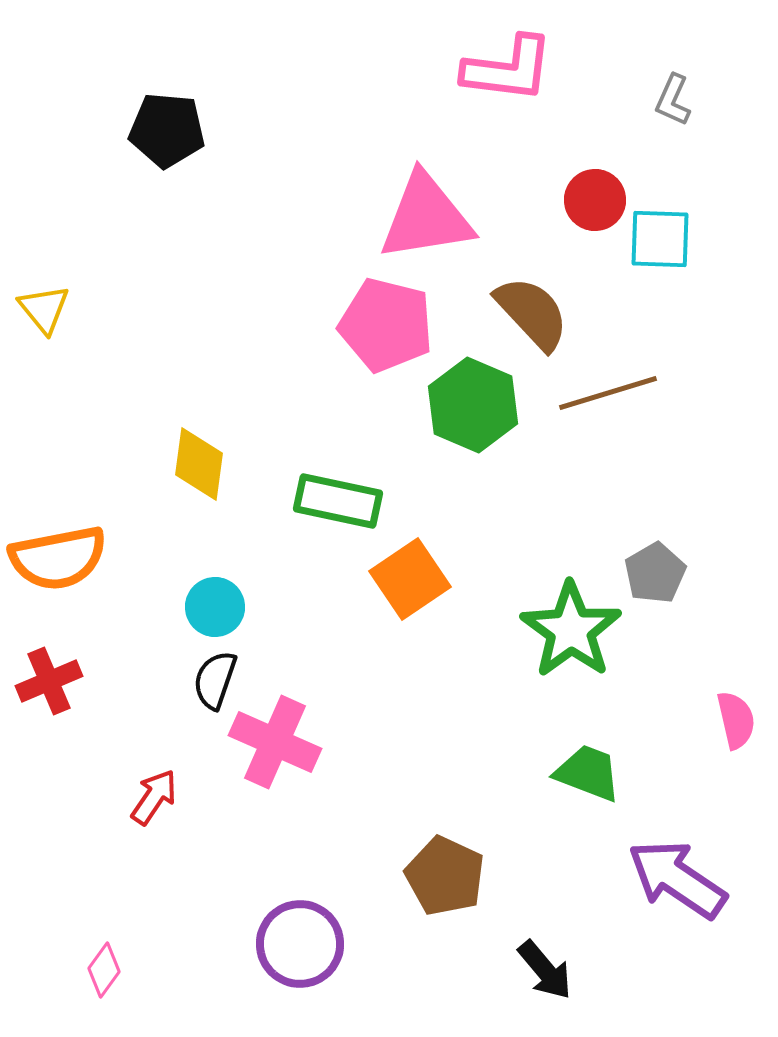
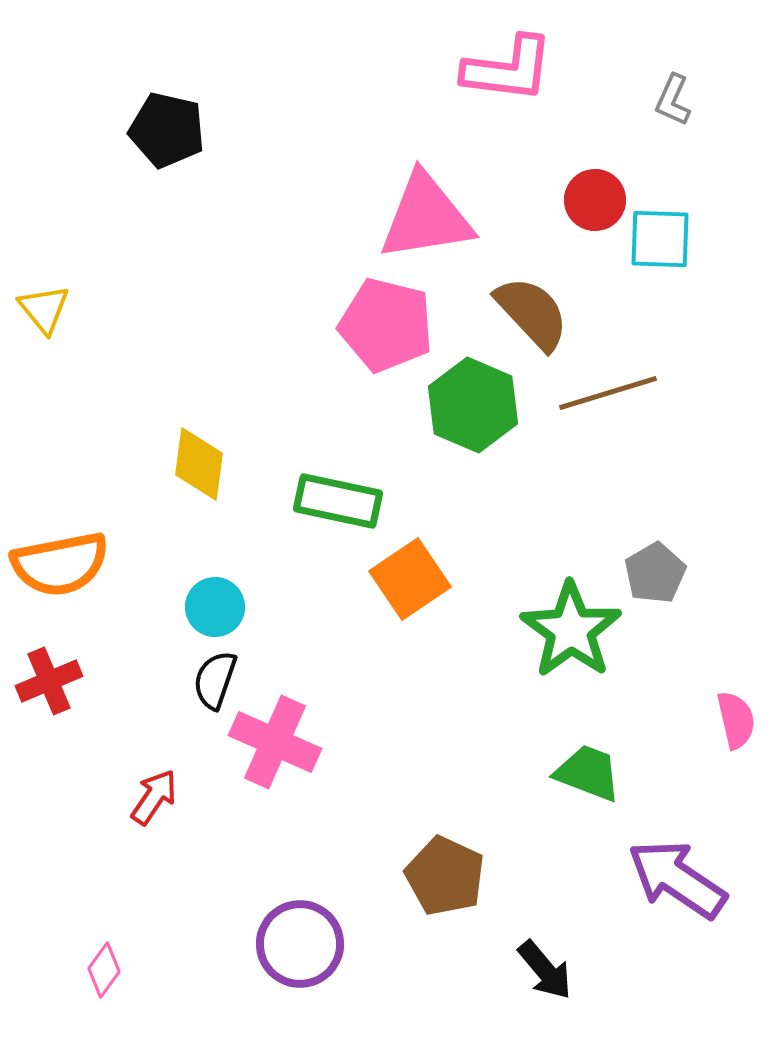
black pentagon: rotated 8 degrees clockwise
orange semicircle: moved 2 px right, 6 px down
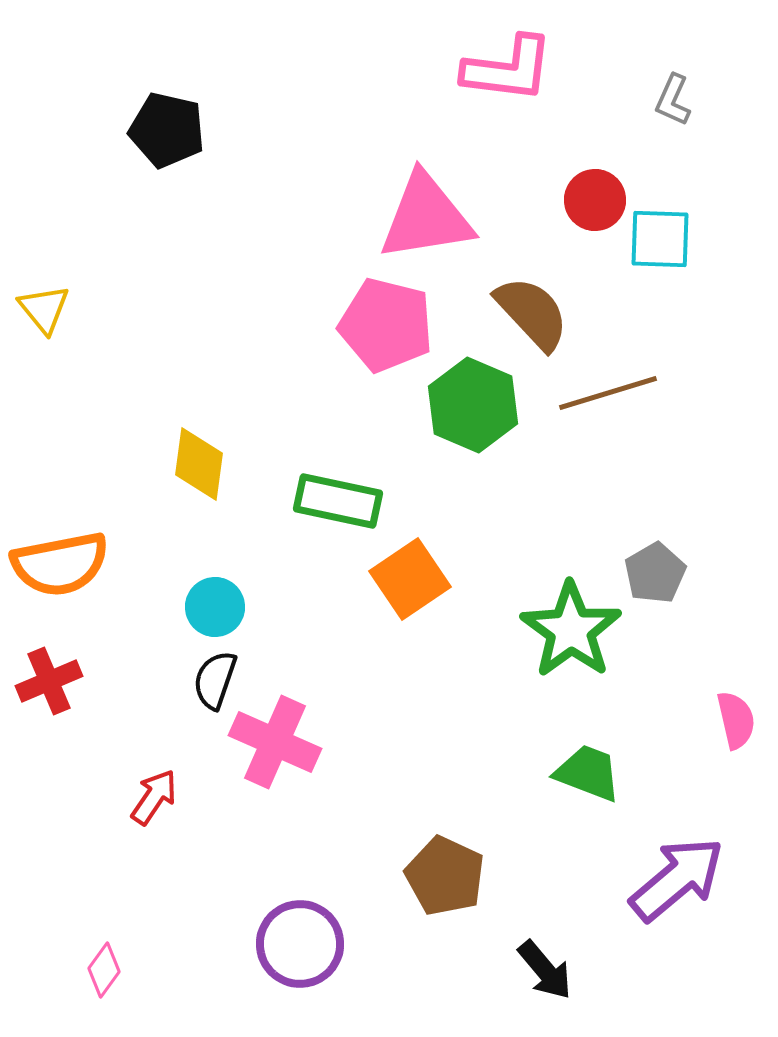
purple arrow: rotated 106 degrees clockwise
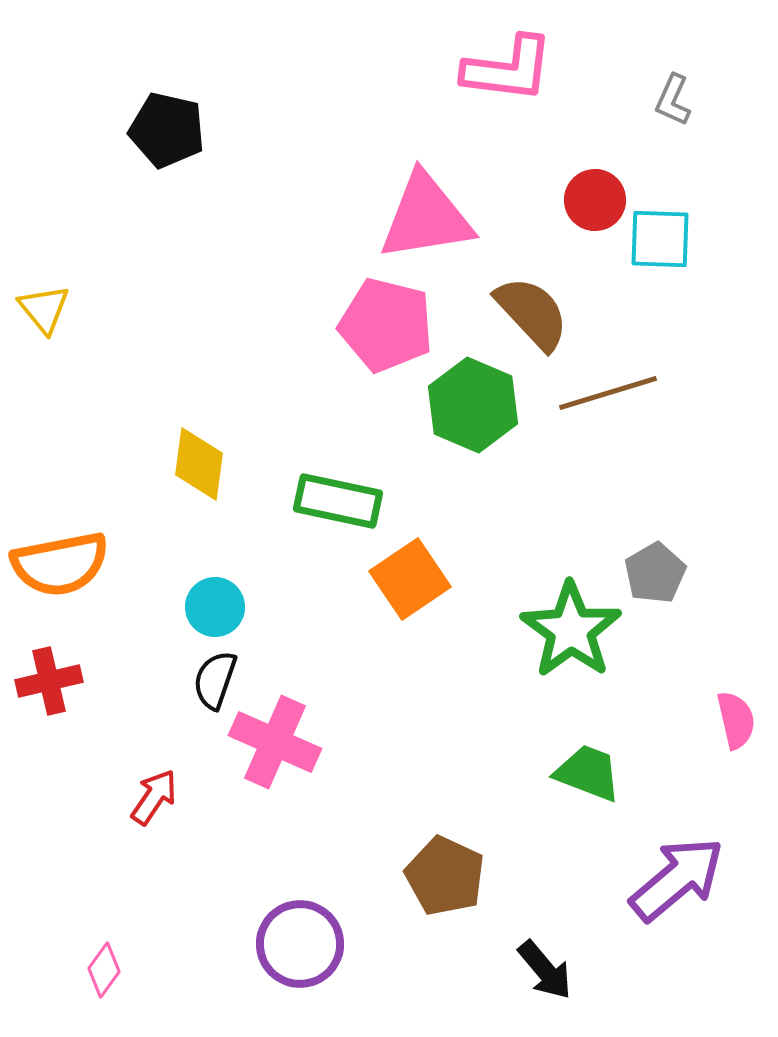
red cross: rotated 10 degrees clockwise
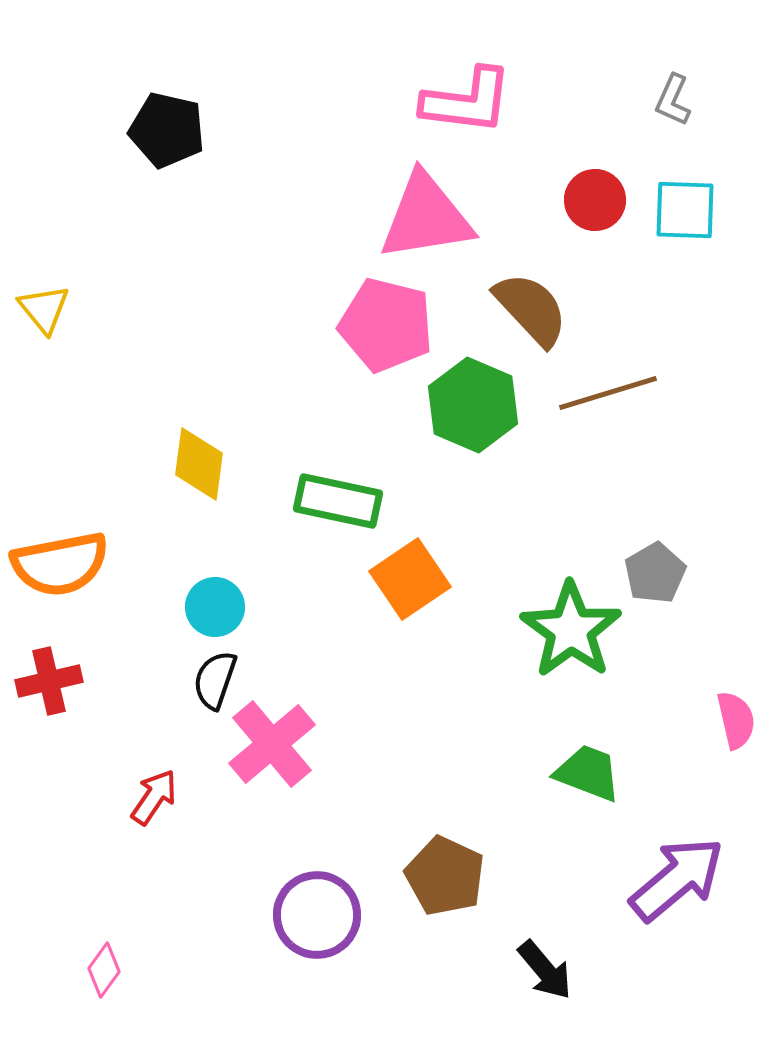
pink L-shape: moved 41 px left, 32 px down
cyan square: moved 25 px right, 29 px up
brown semicircle: moved 1 px left, 4 px up
pink cross: moved 3 px left, 2 px down; rotated 26 degrees clockwise
purple circle: moved 17 px right, 29 px up
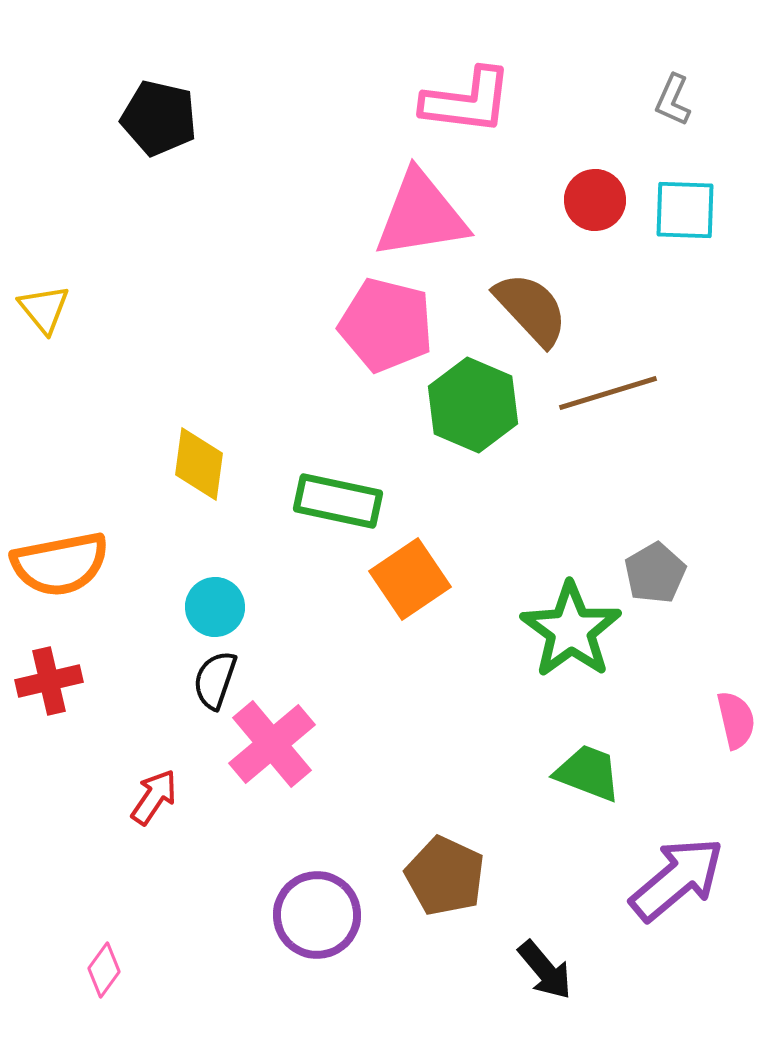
black pentagon: moved 8 px left, 12 px up
pink triangle: moved 5 px left, 2 px up
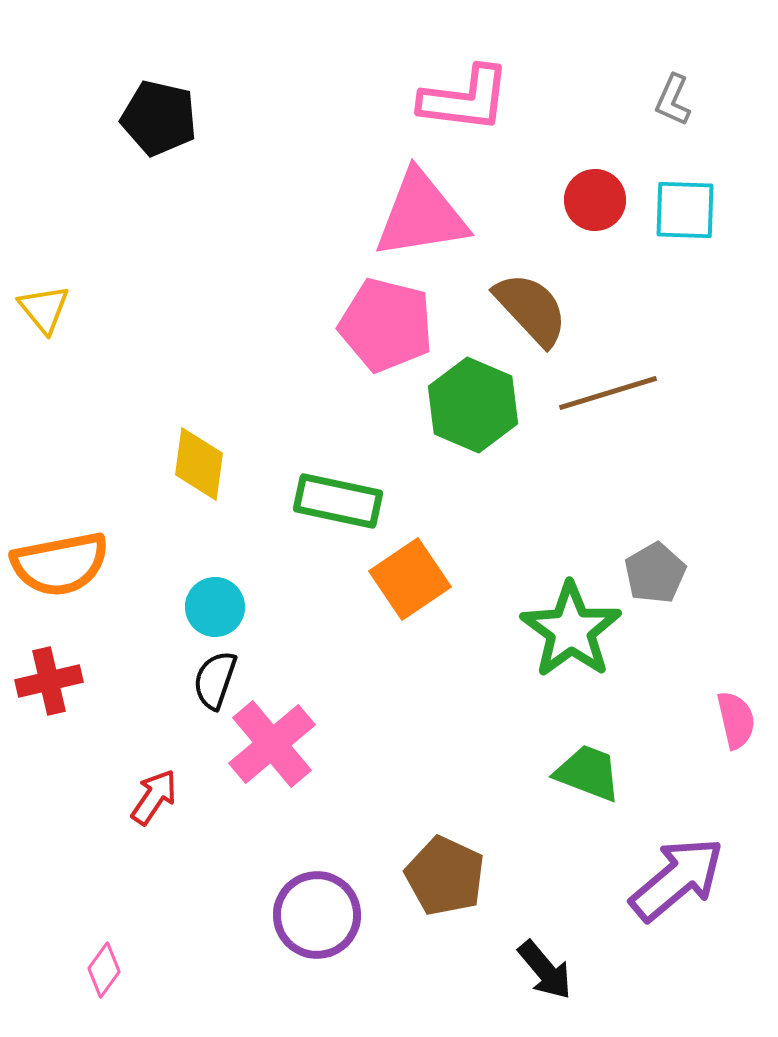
pink L-shape: moved 2 px left, 2 px up
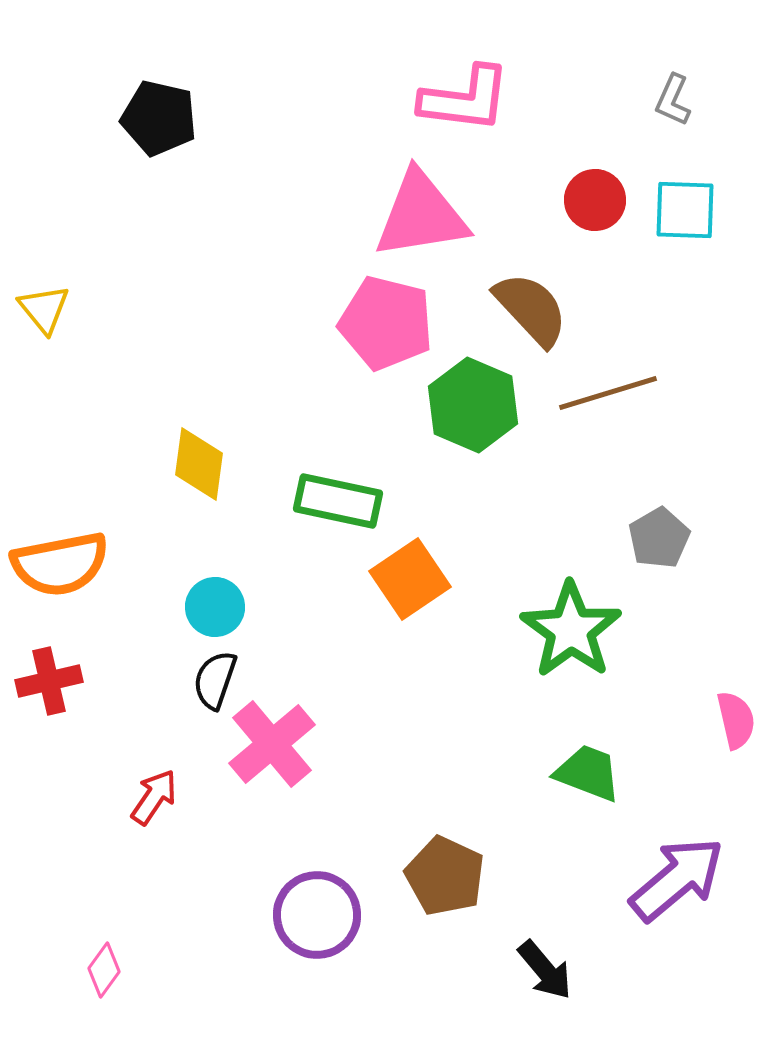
pink pentagon: moved 2 px up
gray pentagon: moved 4 px right, 35 px up
